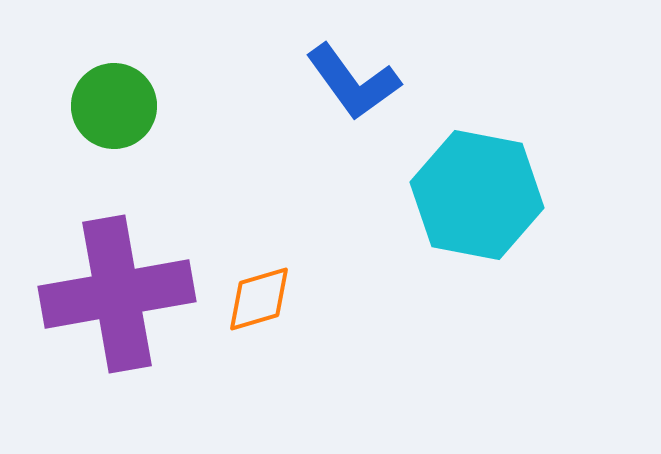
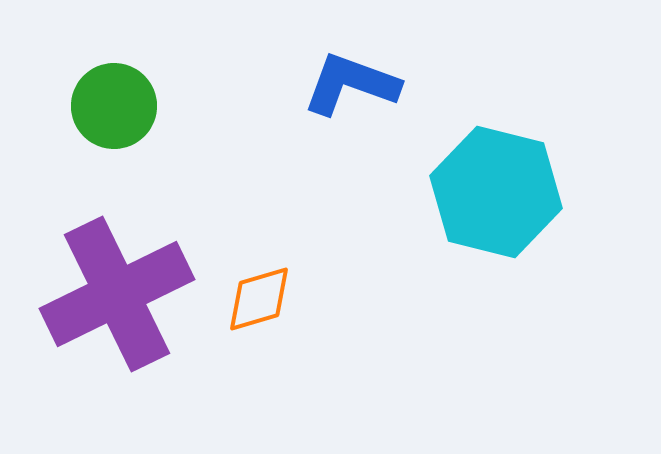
blue L-shape: moved 2 px left, 2 px down; rotated 146 degrees clockwise
cyan hexagon: moved 19 px right, 3 px up; rotated 3 degrees clockwise
purple cross: rotated 16 degrees counterclockwise
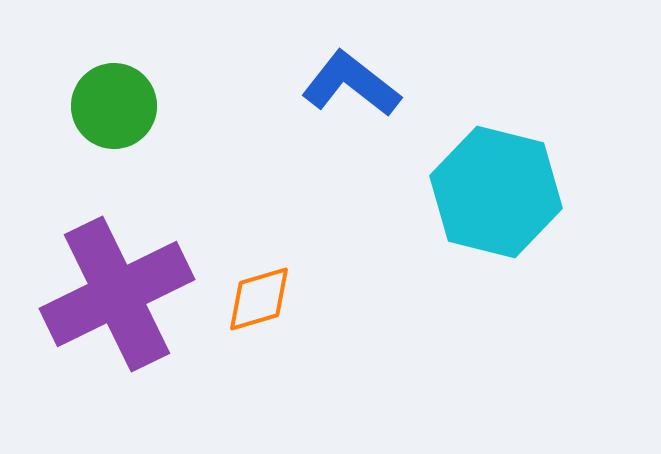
blue L-shape: rotated 18 degrees clockwise
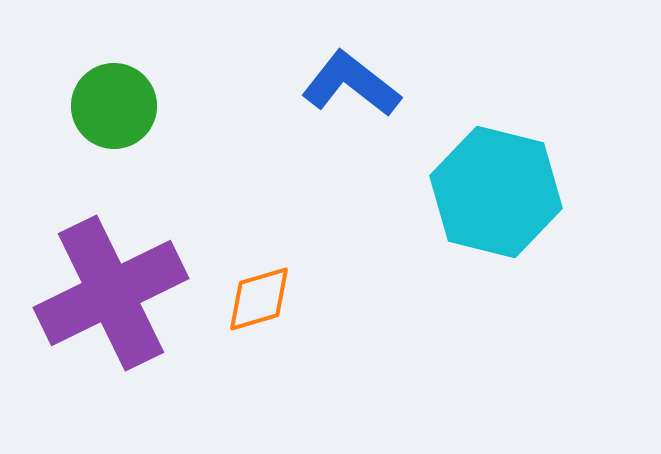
purple cross: moved 6 px left, 1 px up
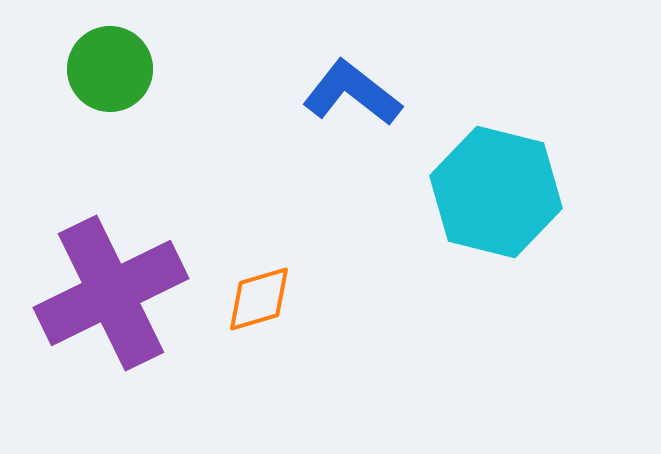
blue L-shape: moved 1 px right, 9 px down
green circle: moved 4 px left, 37 px up
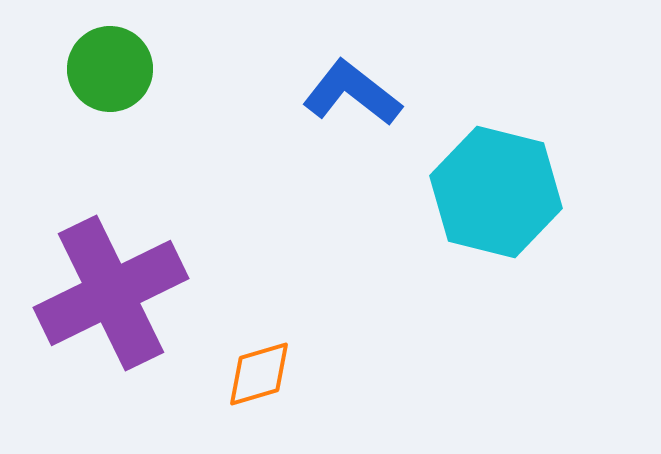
orange diamond: moved 75 px down
